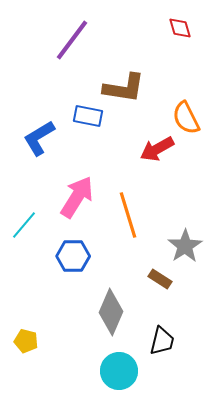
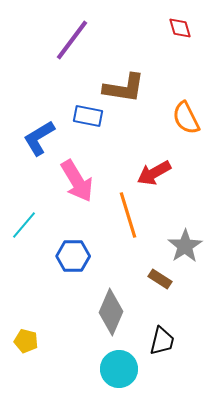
red arrow: moved 3 px left, 24 px down
pink arrow: moved 16 px up; rotated 117 degrees clockwise
cyan circle: moved 2 px up
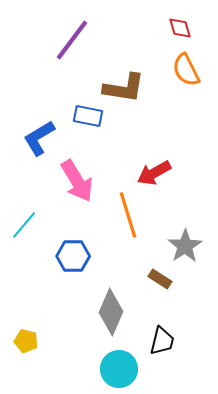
orange semicircle: moved 48 px up
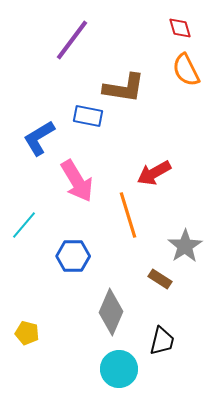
yellow pentagon: moved 1 px right, 8 px up
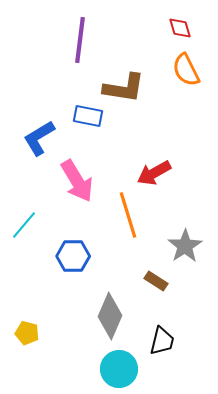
purple line: moved 8 px right; rotated 30 degrees counterclockwise
brown rectangle: moved 4 px left, 2 px down
gray diamond: moved 1 px left, 4 px down
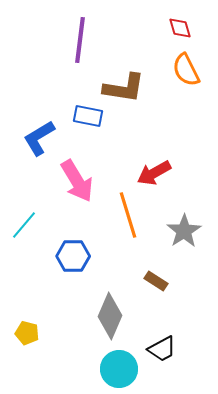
gray star: moved 1 px left, 15 px up
black trapezoid: moved 8 px down; rotated 48 degrees clockwise
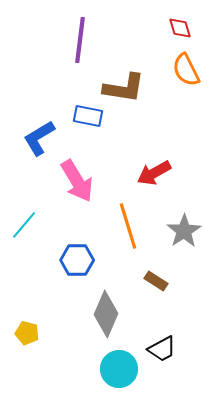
orange line: moved 11 px down
blue hexagon: moved 4 px right, 4 px down
gray diamond: moved 4 px left, 2 px up
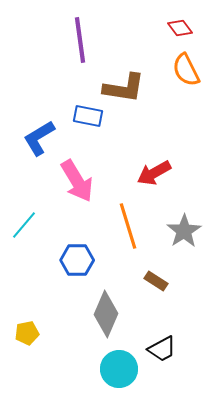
red diamond: rotated 20 degrees counterclockwise
purple line: rotated 15 degrees counterclockwise
yellow pentagon: rotated 25 degrees counterclockwise
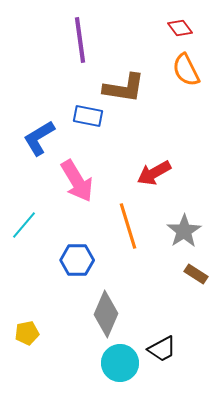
brown rectangle: moved 40 px right, 7 px up
cyan circle: moved 1 px right, 6 px up
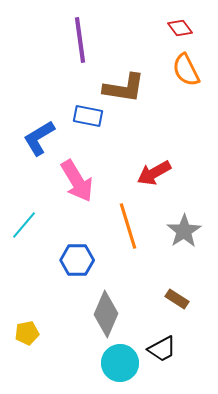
brown rectangle: moved 19 px left, 25 px down
